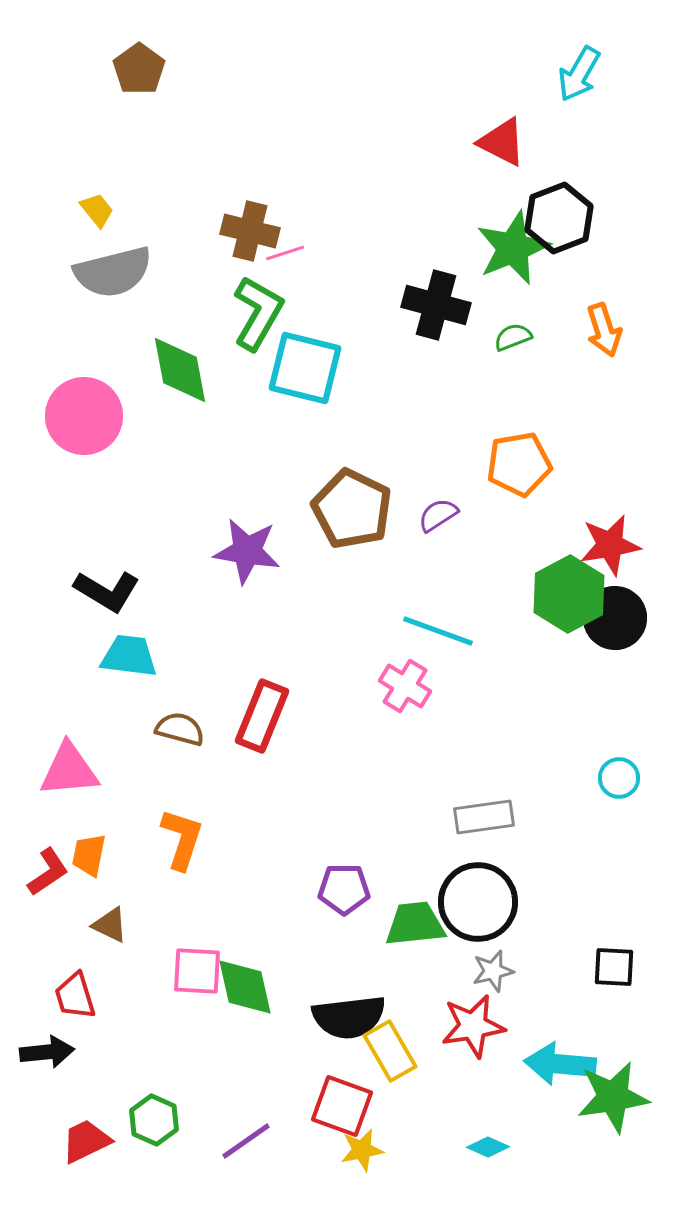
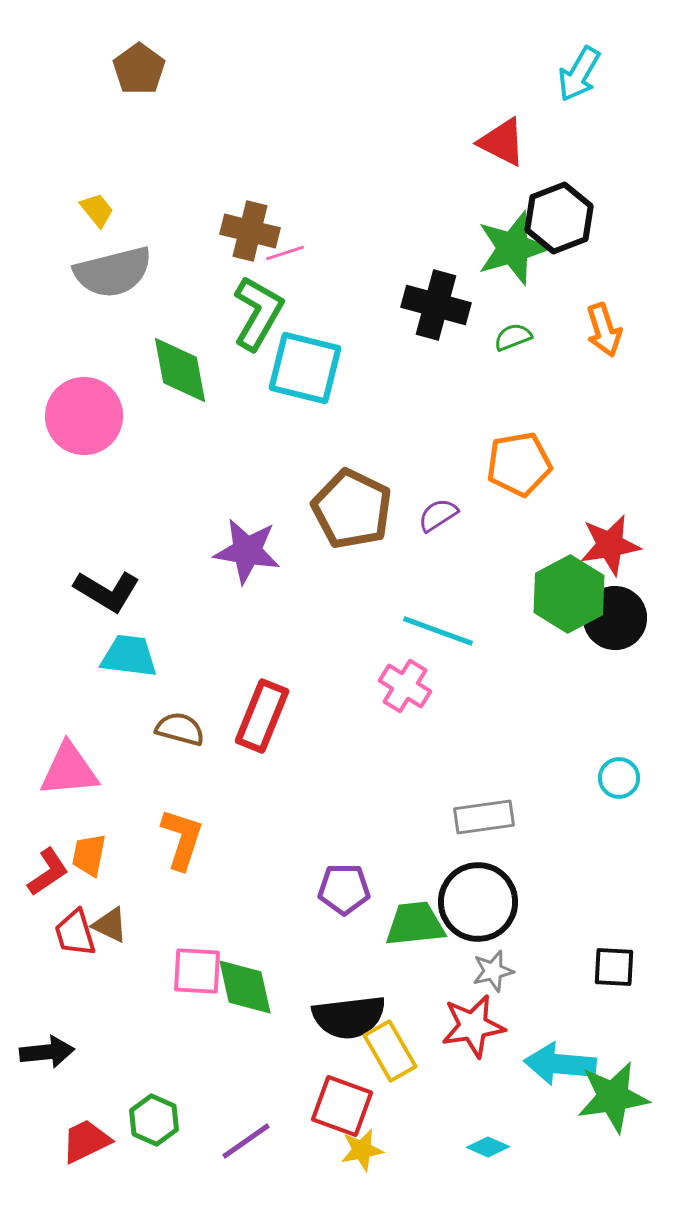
green star at (513, 248): rotated 6 degrees clockwise
red trapezoid at (75, 996): moved 63 px up
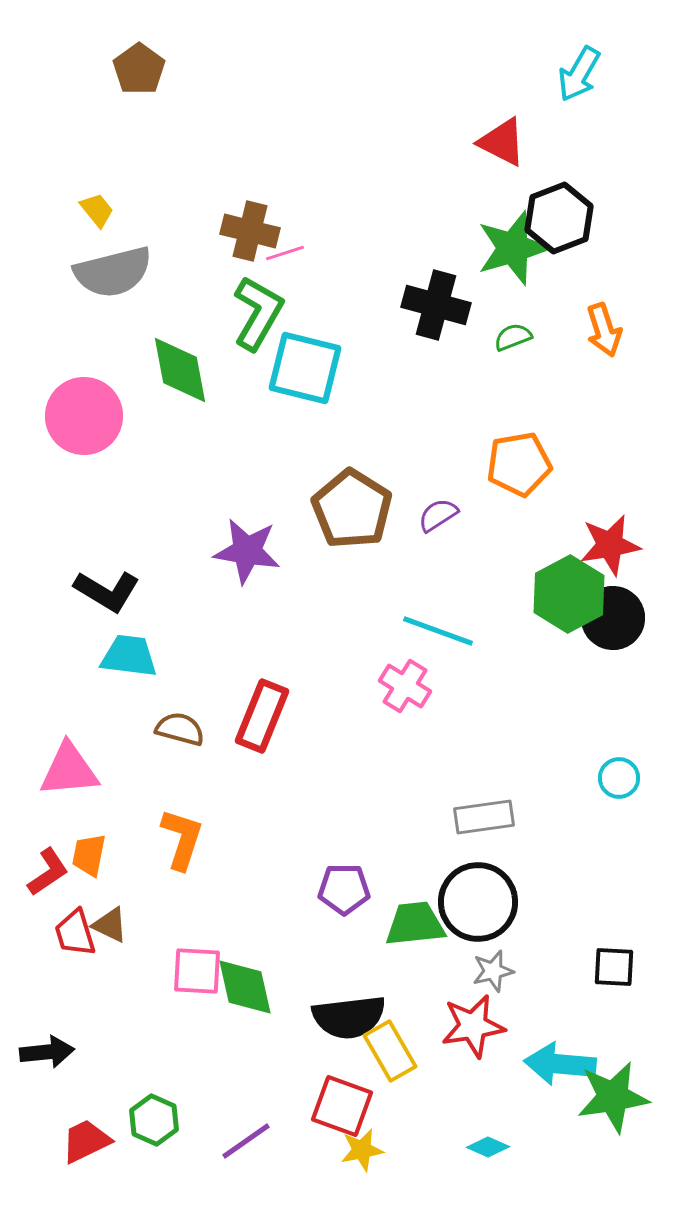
brown pentagon at (352, 509): rotated 6 degrees clockwise
black circle at (615, 618): moved 2 px left
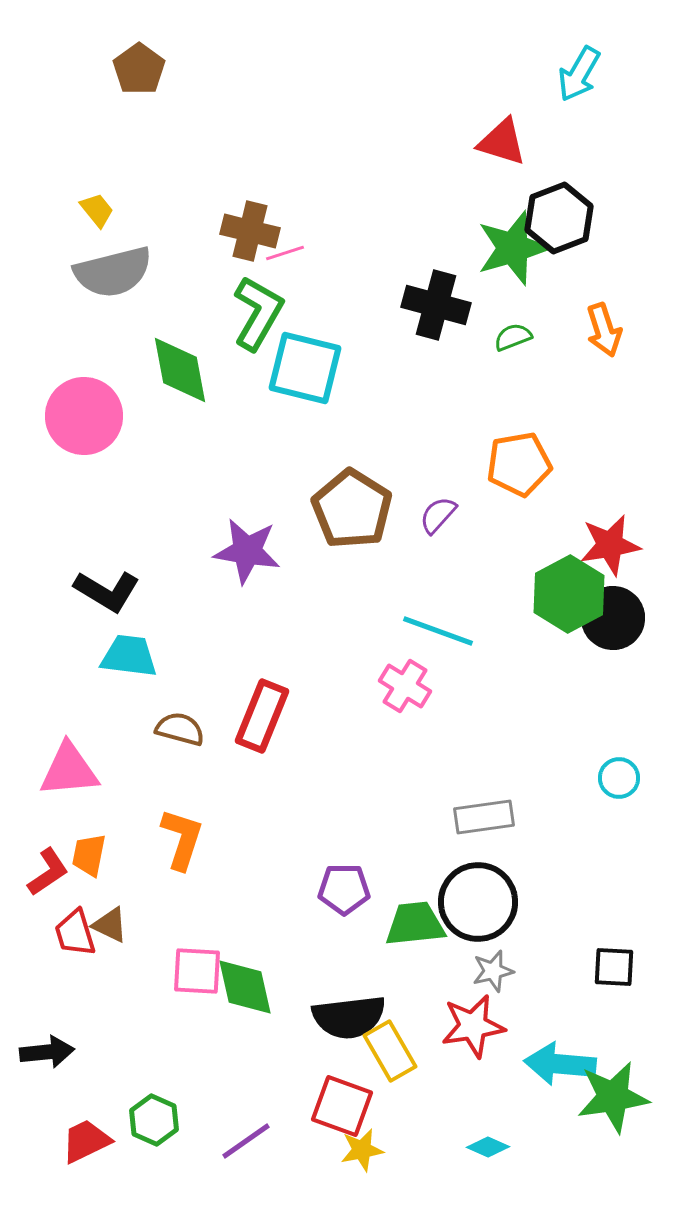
red triangle at (502, 142): rotated 10 degrees counterclockwise
purple semicircle at (438, 515): rotated 15 degrees counterclockwise
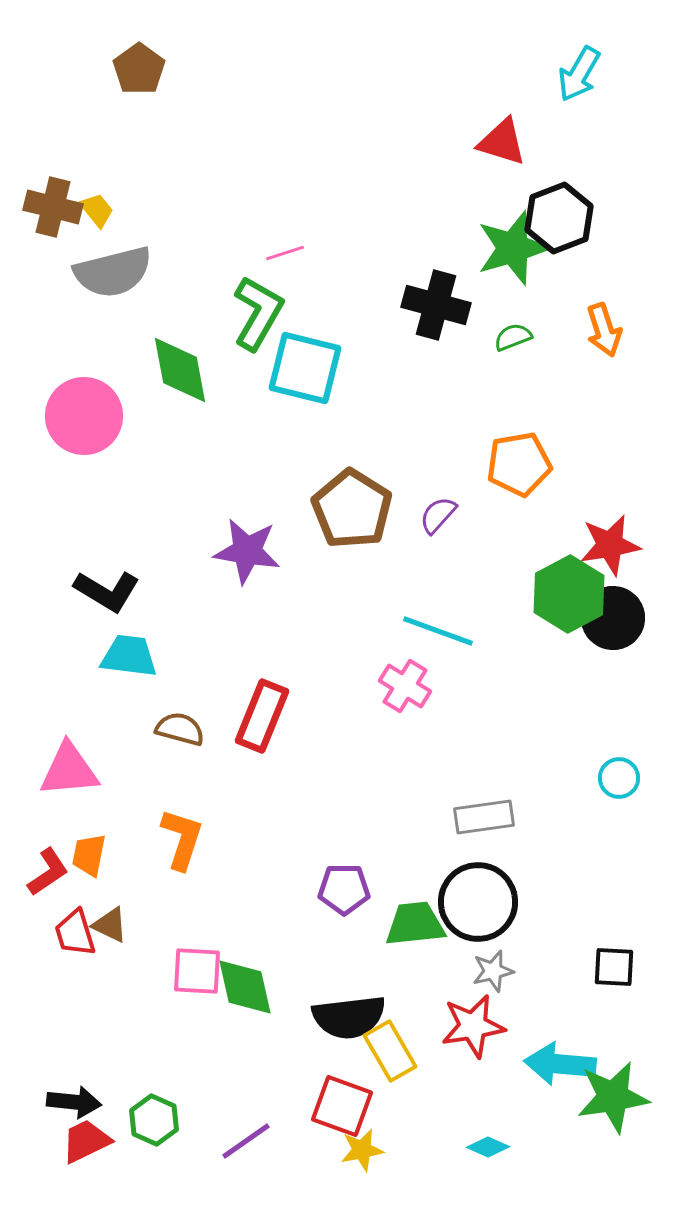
brown cross at (250, 231): moved 197 px left, 24 px up
black arrow at (47, 1052): moved 27 px right, 50 px down; rotated 12 degrees clockwise
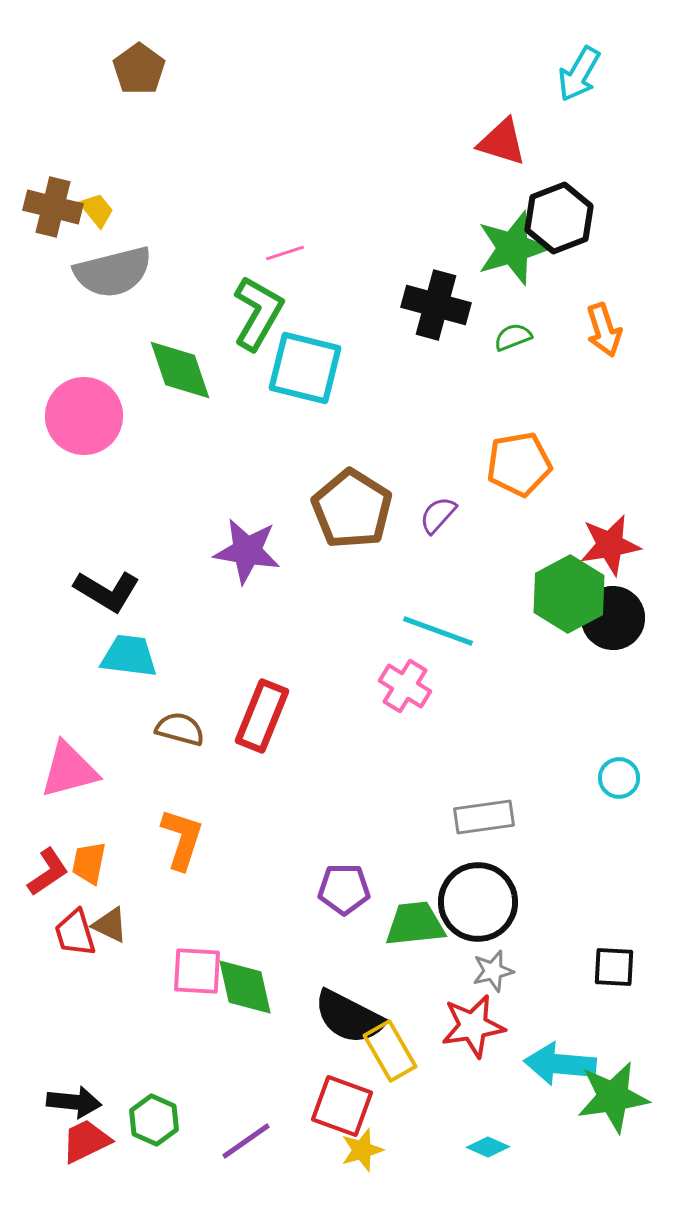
green diamond at (180, 370): rotated 8 degrees counterclockwise
pink triangle at (69, 770): rotated 10 degrees counterclockwise
orange trapezoid at (89, 855): moved 8 px down
black semicircle at (349, 1017): rotated 34 degrees clockwise
yellow star at (362, 1150): rotated 6 degrees counterclockwise
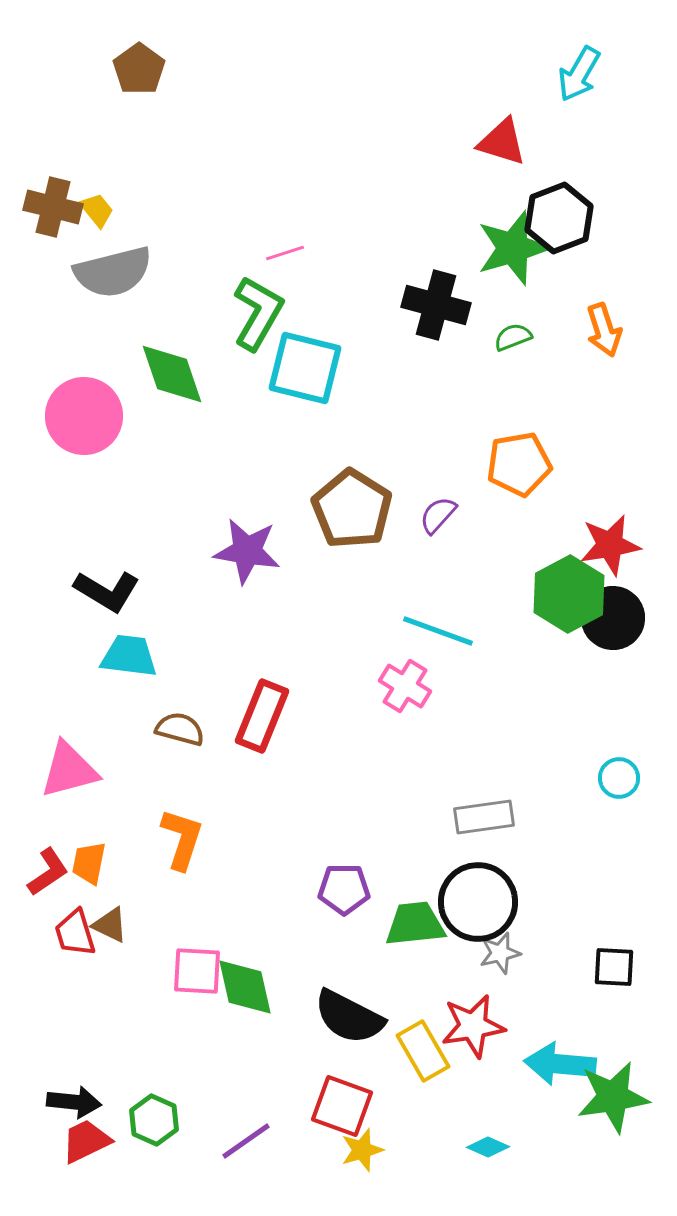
green diamond at (180, 370): moved 8 px left, 4 px down
gray star at (493, 971): moved 7 px right, 18 px up
yellow rectangle at (390, 1051): moved 33 px right
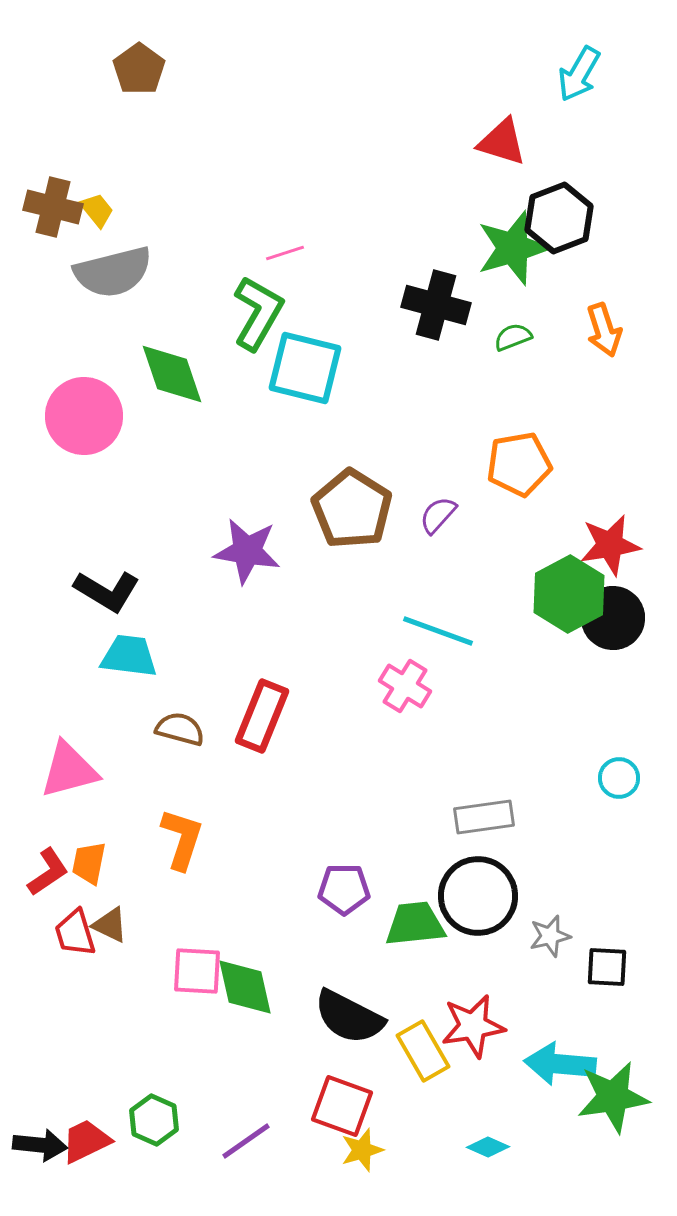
black circle at (478, 902): moved 6 px up
gray star at (500, 953): moved 50 px right, 17 px up
black square at (614, 967): moved 7 px left
black arrow at (74, 1102): moved 34 px left, 43 px down
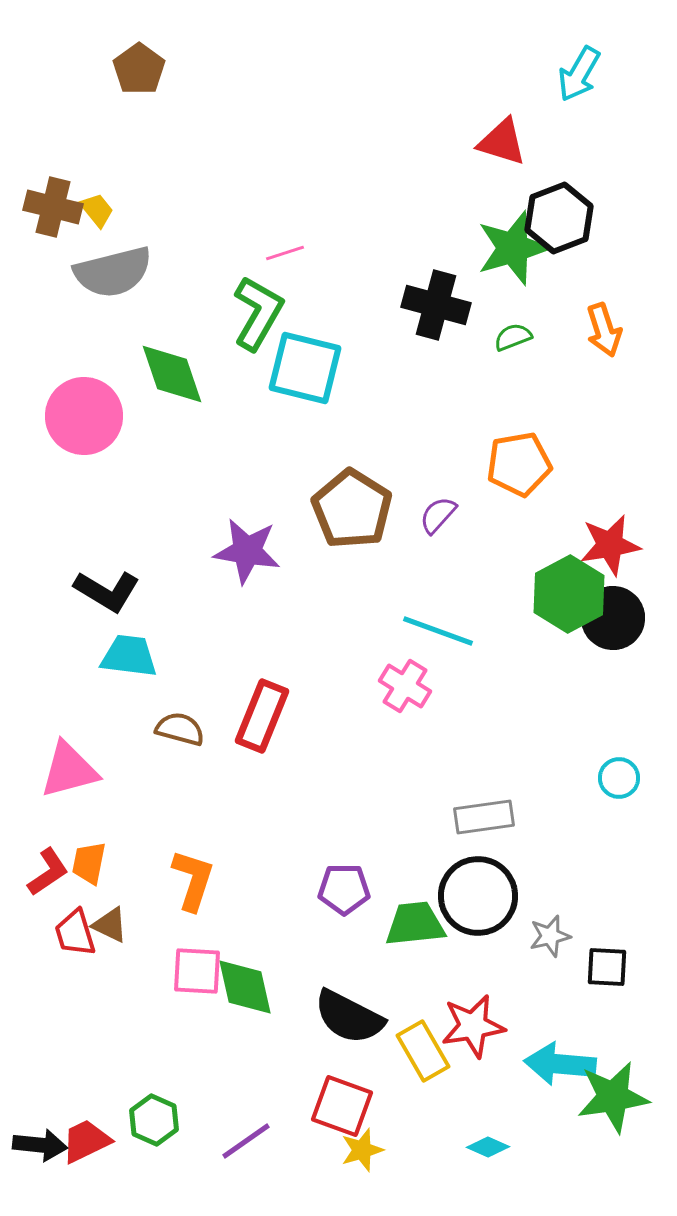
orange L-shape at (182, 839): moved 11 px right, 41 px down
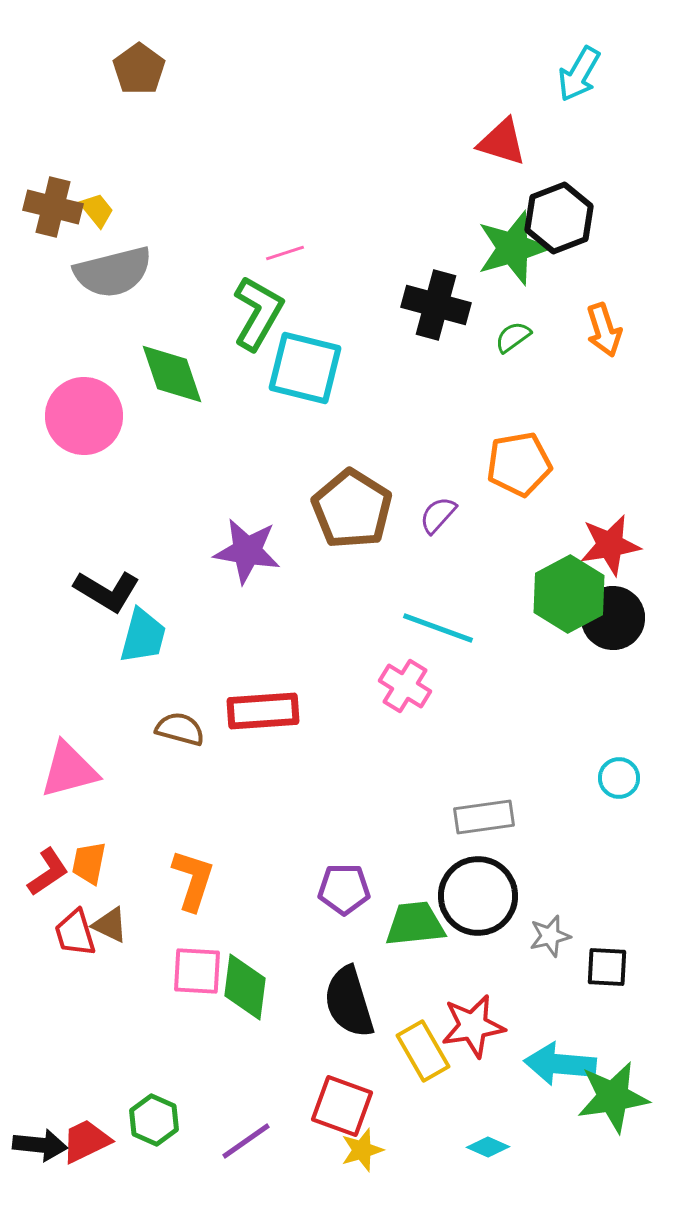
green semicircle at (513, 337): rotated 15 degrees counterclockwise
cyan line at (438, 631): moved 3 px up
cyan trapezoid at (129, 656): moved 14 px right, 20 px up; rotated 98 degrees clockwise
red rectangle at (262, 716): moved 1 px right, 5 px up; rotated 64 degrees clockwise
green diamond at (245, 987): rotated 20 degrees clockwise
black semicircle at (349, 1017): moved 15 px up; rotated 46 degrees clockwise
